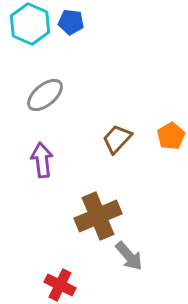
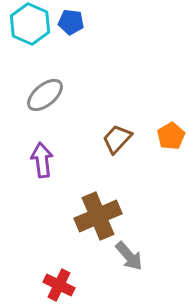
red cross: moved 1 px left
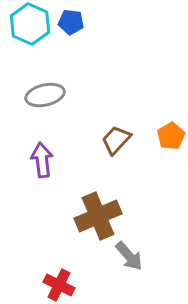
gray ellipse: rotated 27 degrees clockwise
brown trapezoid: moved 1 px left, 1 px down
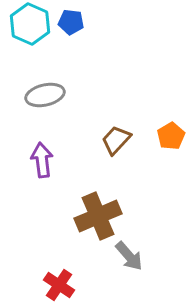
red cross: rotated 8 degrees clockwise
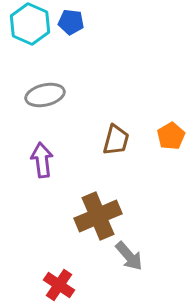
brown trapezoid: rotated 152 degrees clockwise
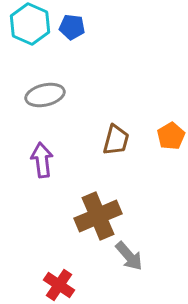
blue pentagon: moved 1 px right, 5 px down
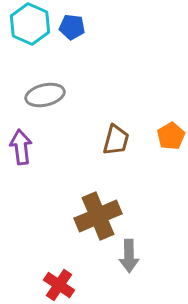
purple arrow: moved 21 px left, 13 px up
gray arrow: rotated 40 degrees clockwise
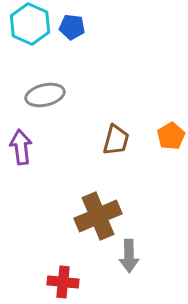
red cross: moved 4 px right, 3 px up; rotated 28 degrees counterclockwise
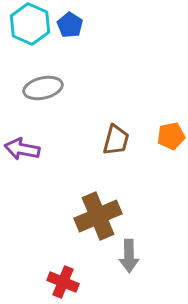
blue pentagon: moved 2 px left, 2 px up; rotated 25 degrees clockwise
gray ellipse: moved 2 px left, 7 px up
orange pentagon: rotated 20 degrees clockwise
purple arrow: moved 1 px right, 2 px down; rotated 72 degrees counterclockwise
red cross: rotated 16 degrees clockwise
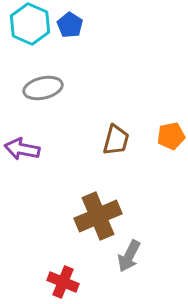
gray arrow: rotated 28 degrees clockwise
